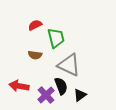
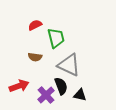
brown semicircle: moved 2 px down
red arrow: rotated 150 degrees clockwise
black triangle: rotated 48 degrees clockwise
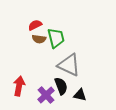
brown semicircle: moved 4 px right, 18 px up
red arrow: rotated 60 degrees counterclockwise
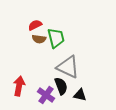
gray triangle: moved 1 px left, 2 px down
purple cross: rotated 12 degrees counterclockwise
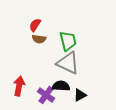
red semicircle: rotated 32 degrees counterclockwise
green trapezoid: moved 12 px right, 3 px down
gray triangle: moved 4 px up
black semicircle: rotated 66 degrees counterclockwise
black triangle: rotated 40 degrees counterclockwise
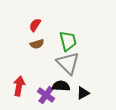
brown semicircle: moved 2 px left, 5 px down; rotated 24 degrees counterclockwise
gray triangle: rotated 20 degrees clockwise
black triangle: moved 3 px right, 2 px up
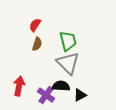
brown semicircle: rotated 56 degrees counterclockwise
black triangle: moved 3 px left, 2 px down
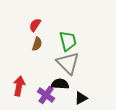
black semicircle: moved 1 px left, 2 px up
black triangle: moved 1 px right, 3 px down
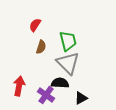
brown semicircle: moved 4 px right, 3 px down
black semicircle: moved 1 px up
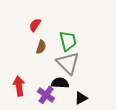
red arrow: rotated 18 degrees counterclockwise
